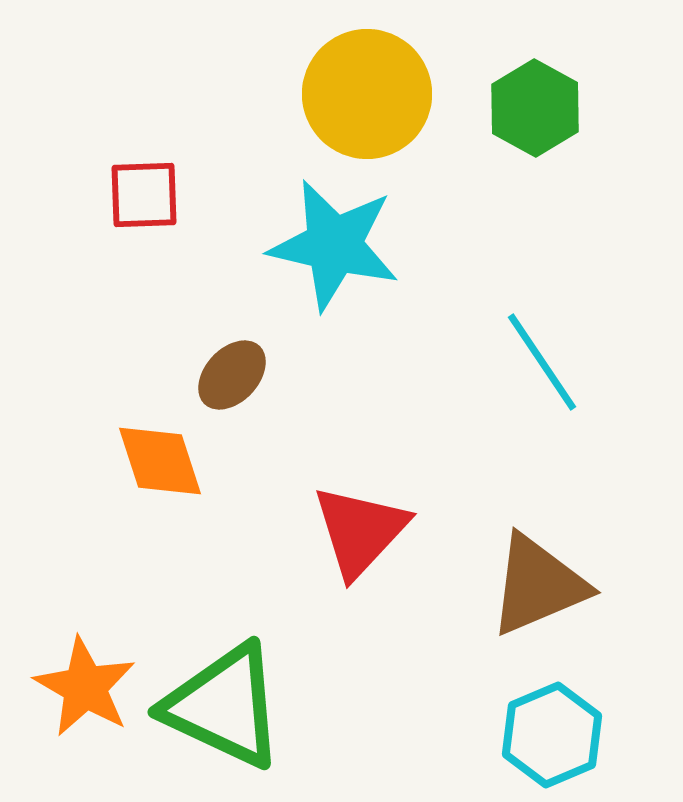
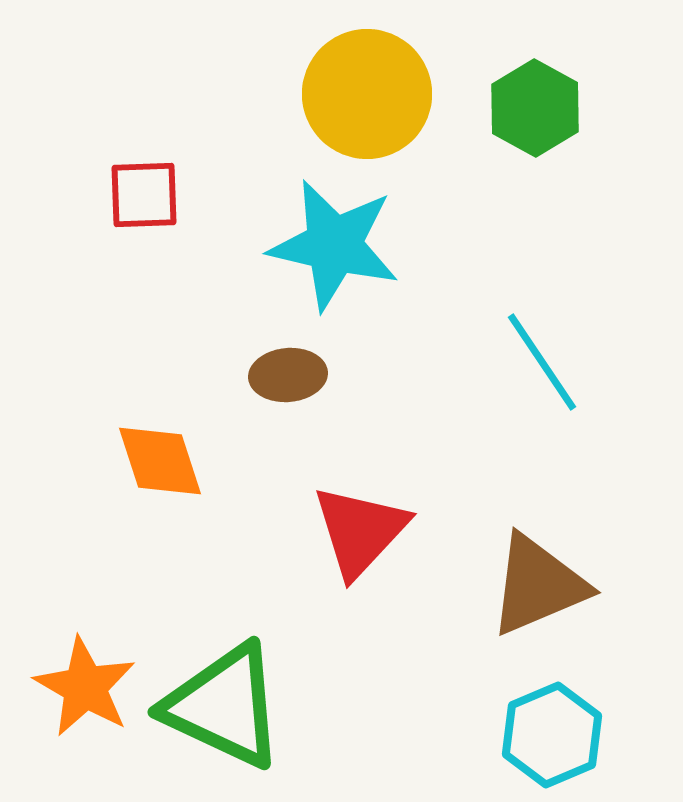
brown ellipse: moved 56 px right; rotated 42 degrees clockwise
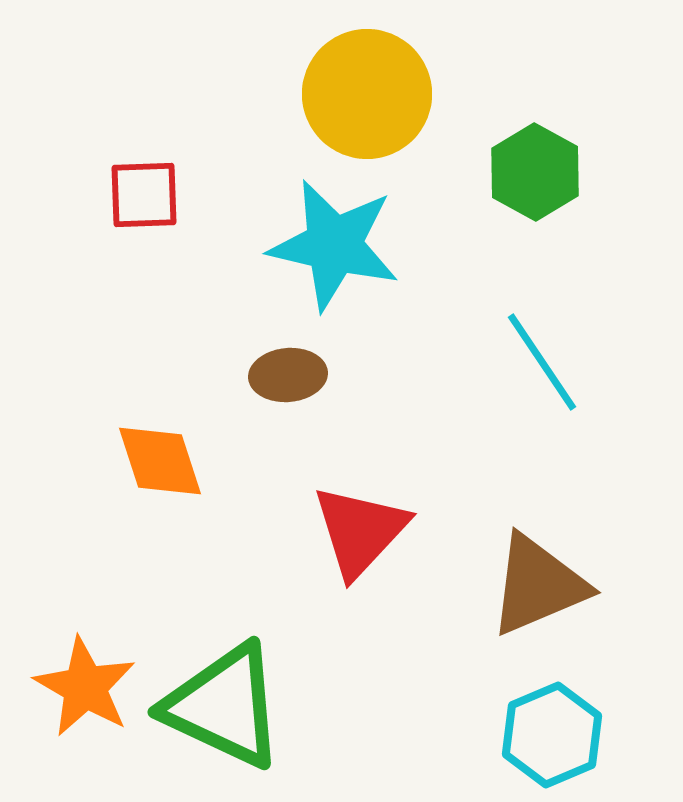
green hexagon: moved 64 px down
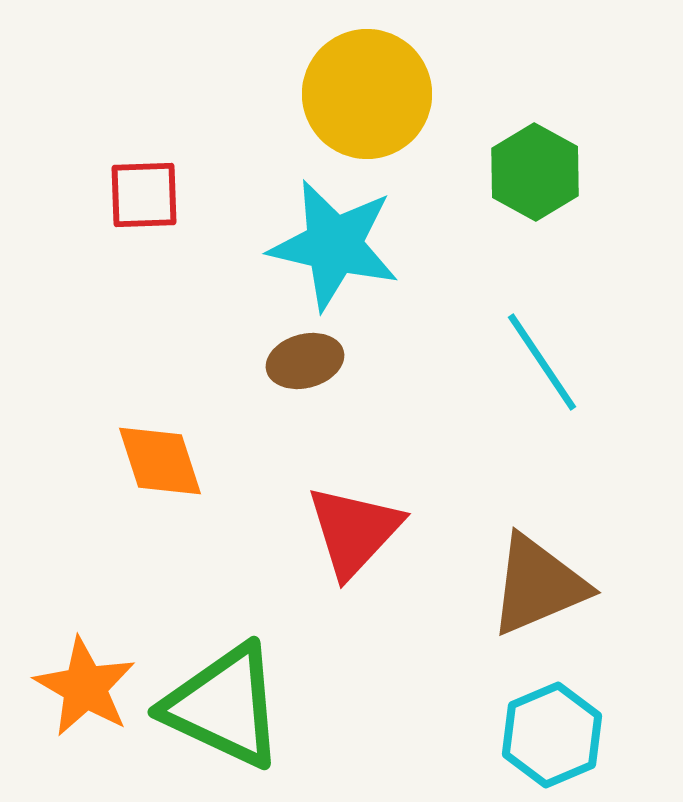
brown ellipse: moved 17 px right, 14 px up; rotated 10 degrees counterclockwise
red triangle: moved 6 px left
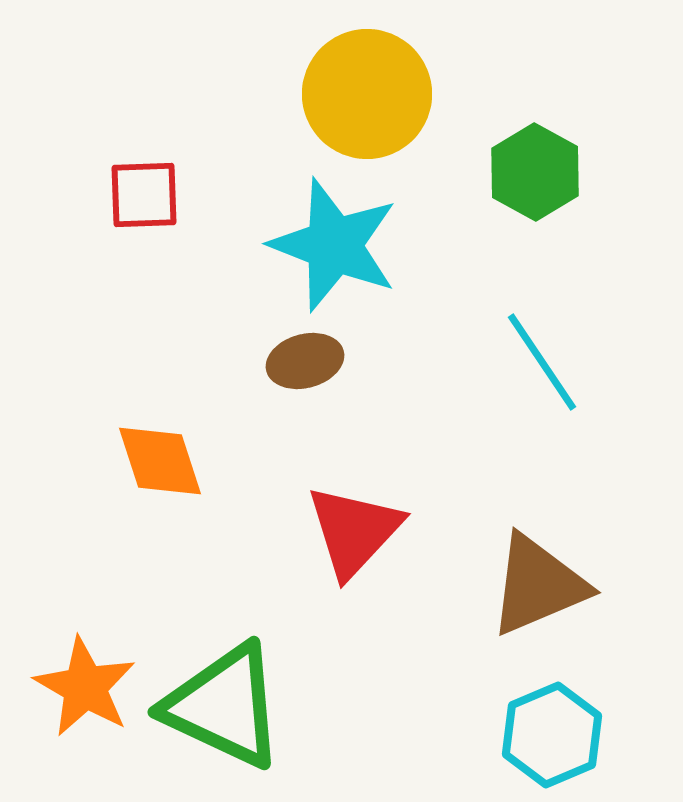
cyan star: rotated 8 degrees clockwise
